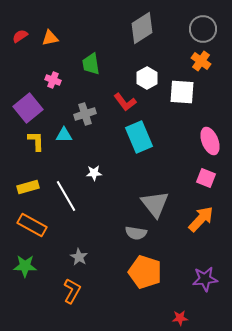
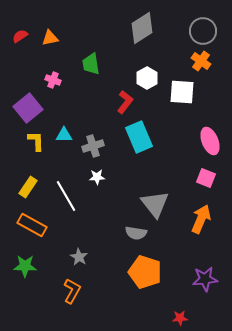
gray circle: moved 2 px down
red L-shape: rotated 105 degrees counterclockwise
gray cross: moved 8 px right, 32 px down
white star: moved 3 px right, 4 px down
yellow rectangle: rotated 40 degrees counterclockwise
orange arrow: rotated 20 degrees counterclockwise
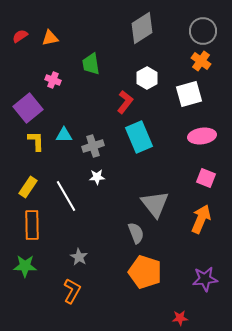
white square: moved 7 px right, 2 px down; rotated 20 degrees counterclockwise
pink ellipse: moved 8 px left, 5 px up; rotated 76 degrees counterclockwise
orange rectangle: rotated 60 degrees clockwise
gray semicircle: rotated 120 degrees counterclockwise
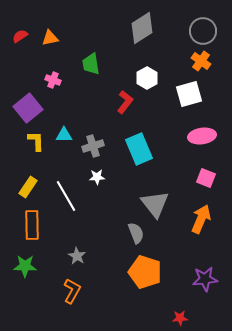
cyan rectangle: moved 12 px down
gray star: moved 2 px left, 1 px up
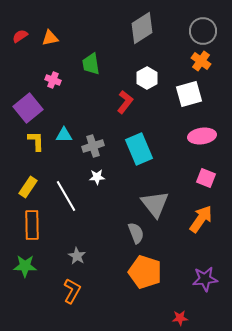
orange arrow: rotated 12 degrees clockwise
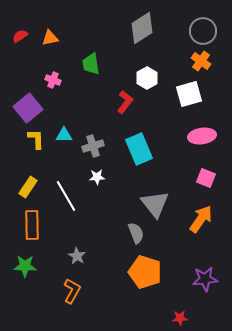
yellow L-shape: moved 2 px up
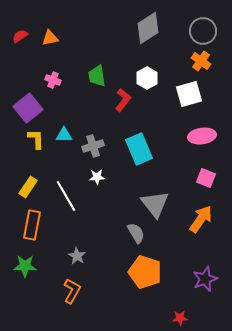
gray diamond: moved 6 px right
green trapezoid: moved 6 px right, 12 px down
red L-shape: moved 2 px left, 2 px up
orange rectangle: rotated 12 degrees clockwise
gray semicircle: rotated 10 degrees counterclockwise
purple star: rotated 15 degrees counterclockwise
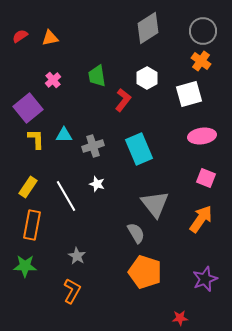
pink cross: rotated 28 degrees clockwise
white star: moved 7 px down; rotated 21 degrees clockwise
